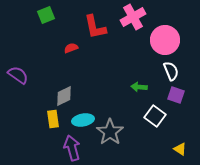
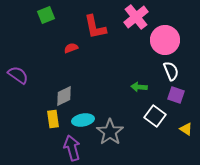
pink cross: moved 3 px right; rotated 10 degrees counterclockwise
yellow triangle: moved 6 px right, 20 px up
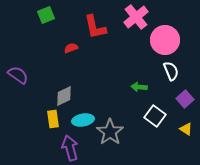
purple square: moved 9 px right, 4 px down; rotated 30 degrees clockwise
purple arrow: moved 2 px left
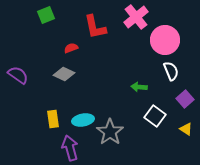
gray diamond: moved 22 px up; rotated 50 degrees clockwise
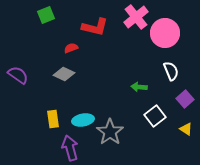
red L-shape: rotated 64 degrees counterclockwise
pink circle: moved 7 px up
white square: rotated 15 degrees clockwise
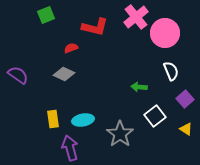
gray star: moved 10 px right, 2 px down
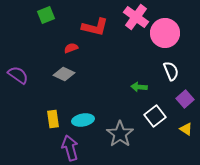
pink cross: rotated 15 degrees counterclockwise
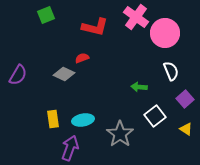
red semicircle: moved 11 px right, 10 px down
purple semicircle: rotated 85 degrees clockwise
purple arrow: rotated 35 degrees clockwise
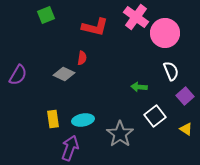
red semicircle: rotated 120 degrees clockwise
purple square: moved 3 px up
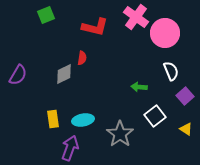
gray diamond: rotated 50 degrees counterclockwise
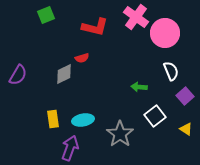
red semicircle: rotated 64 degrees clockwise
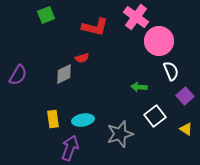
pink circle: moved 6 px left, 8 px down
gray star: rotated 20 degrees clockwise
